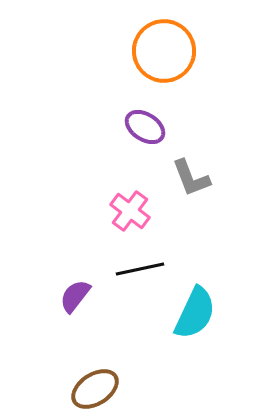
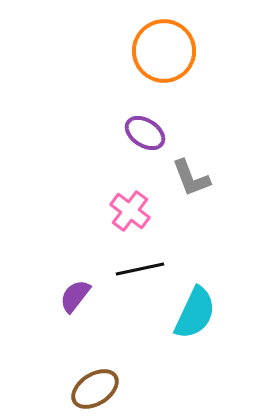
purple ellipse: moved 6 px down
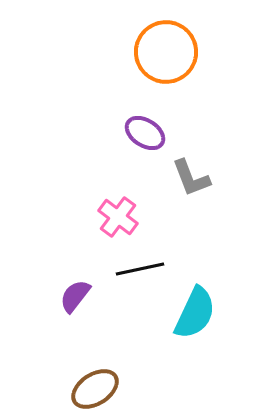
orange circle: moved 2 px right, 1 px down
pink cross: moved 12 px left, 6 px down
